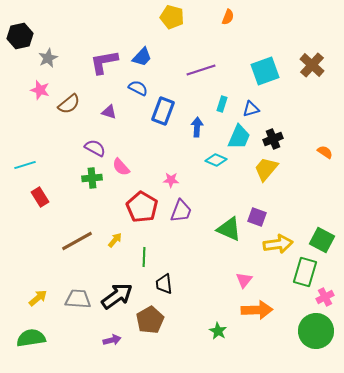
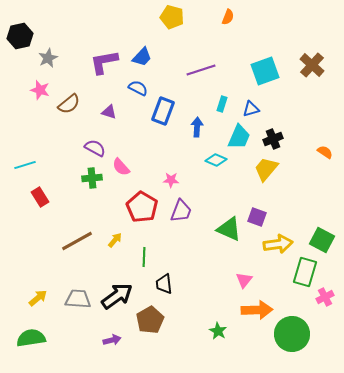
green circle at (316, 331): moved 24 px left, 3 px down
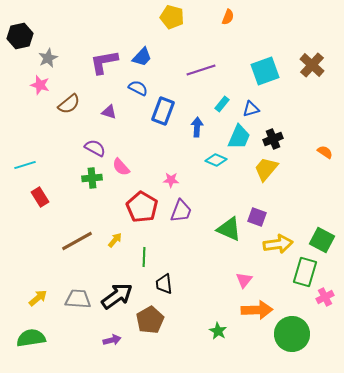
pink star at (40, 90): moved 5 px up
cyan rectangle at (222, 104): rotated 21 degrees clockwise
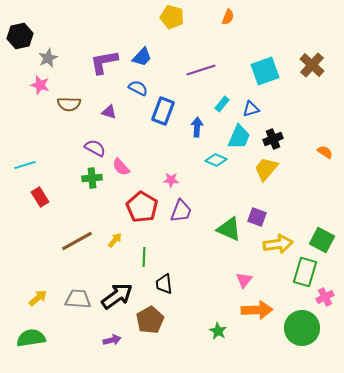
brown semicircle at (69, 104): rotated 40 degrees clockwise
green circle at (292, 334): moved 10 px right, 6 px up
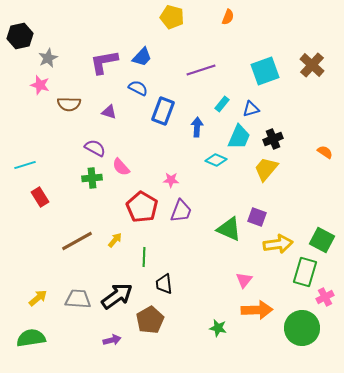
green star at (218, 331): moved 3 px up; rotated 18 degrees counterclockwise
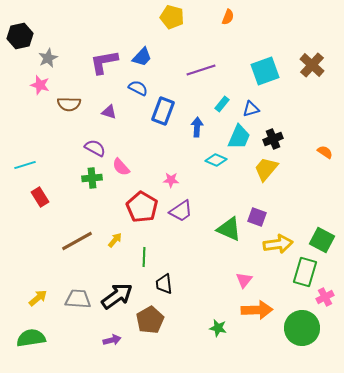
purple trapezoid at (181, 211): rotated 35 degrees clockwise
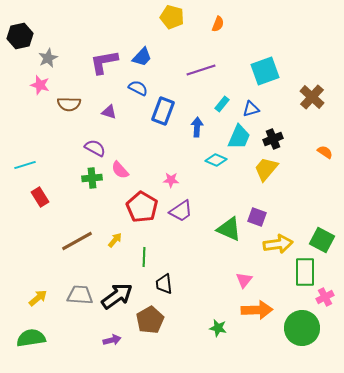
orange semicircle at (228, 17): moved 10 px left, 7 px down
brown cross at (312, 65): moved 32 px down
pink semicircle at (121, 167): moved 1 px left, 3 px down
green rectangle at (305, 272): rotated 16 degrees counterclockwise
gray trapezoid at (78, 299): moved 2 px right, 4 px up
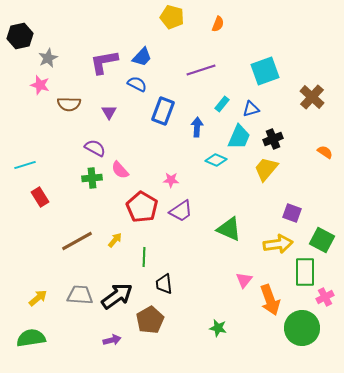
blue semicircle at (138, 88): moved 1 px left, 4 px up
purple triangle at (109, 112): rotated 42 degrees clockwise
purple square at (257, 217): moved 35 px right, 4 px up
orange arrow at (257, 310): moved 13 px right, 10 px up; rotated 72 degrees clockwise
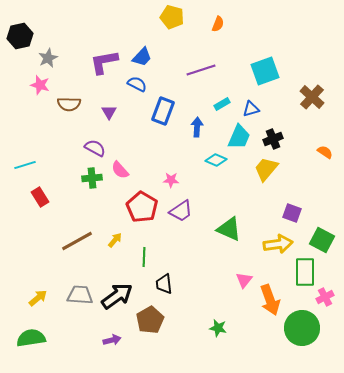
cyan rectangle at (222, 104): rotated 21 degrees clockwise
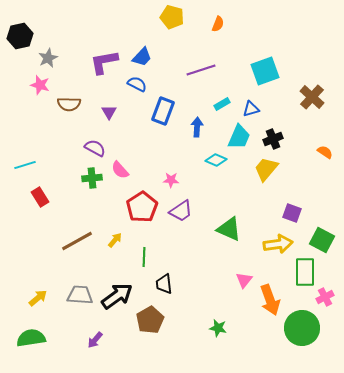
red pentagon at (142, 207): rotated 8 degrees clockwise
purple arrow at (112, 340): moved 17 px left; rotated 144 degrees clockwise
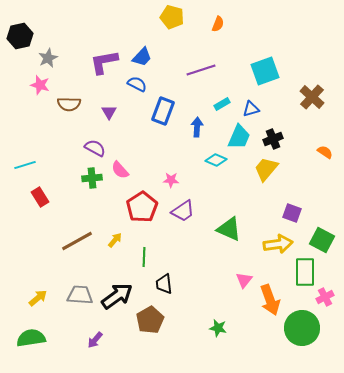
purple trapezoid at (181, 211): moved 2 px right
